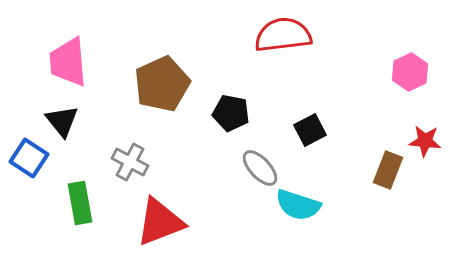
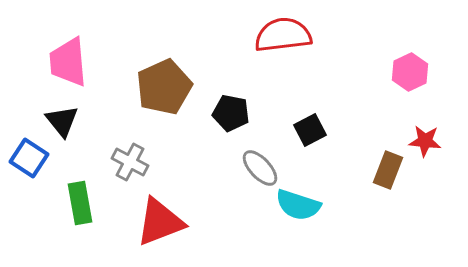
brown pentagon: moved 2 px right, 3 px down
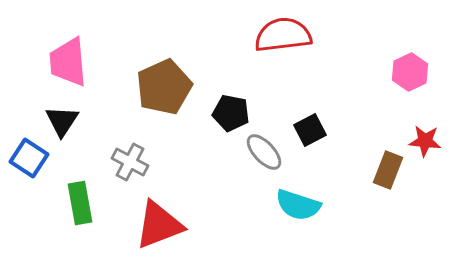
black triangle: rotated 12 degrees clockwise
gray ellipse: moved 4 px right, 16 px up
red triangle: moved 1 px left, 3 px down
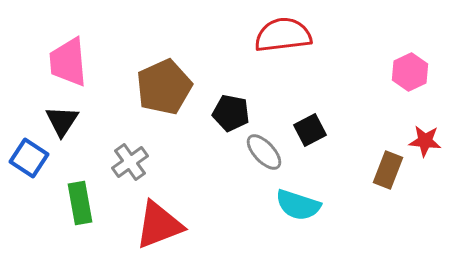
gray cross: rotated 27 degrees clockwise
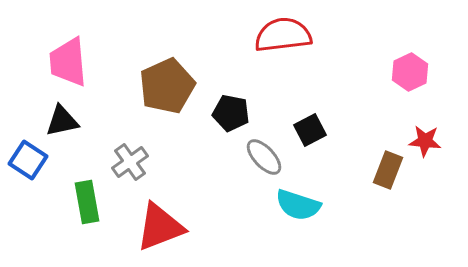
brown pentagon: moved 3 px right, 1 px up
black triangle: rotated 45 degrees clockwise
gray ellipse: moved 5 px down
blue square: moved 1 px left, 2 px down
green rectangle: moved 7 px right, 1 px up
red triangle: moved 1 px right, 2 px down
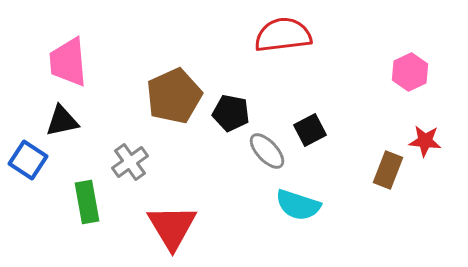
brown pentagon: moved 7 px right, 10 px down
gray ellipse: moved 3 px right, 6 px up
red triangle: moved 12 px right; rotated 40 degrees counterclockwise
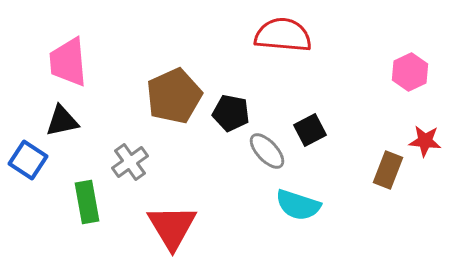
red semicircle: rotated 12 degrees clockwise
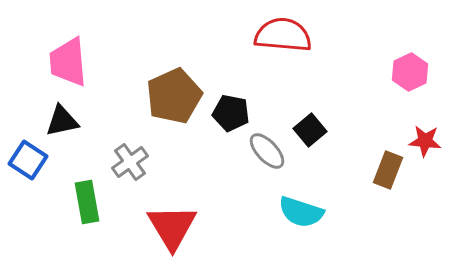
black square: rotated 12 degrees counterclockwise
cyan semicircle: moved 3 px right, 7 px down
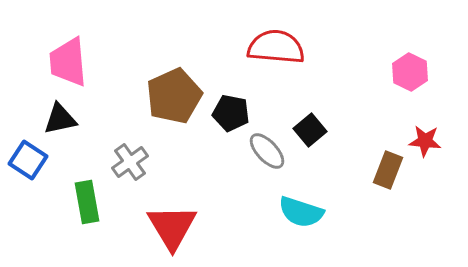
red semicircle: moved 7 px left, 12 px down
pink hexagon: rotated 9 degrees counterclockwise
black triangle: moved 2 px left, 2 px up
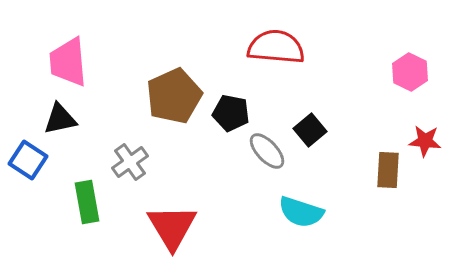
brown rectangle: rotated 18 degrees counterclockwise
